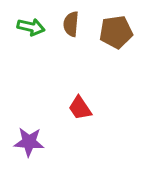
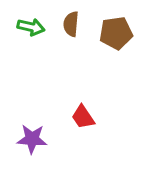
brown pentagon: moved 1 px down
red trapezoid: moved 3 px right, 9 px down
purple star: moved 3 px right, 3 px up
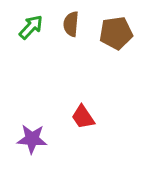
green arrow: rotated 60 degrees counterclockwise
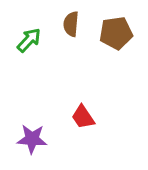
green arrow: moved 2 px left, 13 px down
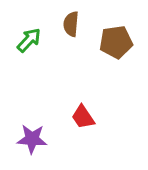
brown pentagon: moved 9 px down
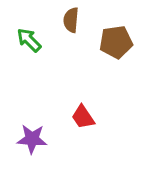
brown semicircle: moved 4 px up
green arrow: rotated 88 degrees counterclockwise
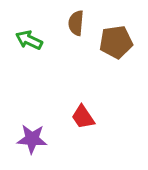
brown semicircle: moved 5 px right, 3 px down
green arrow: rotated 20 degrees counterclockwise
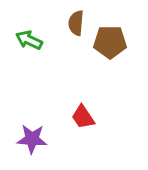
brown pentagon: moved 6 px left; rotated 8 degrees clockwise
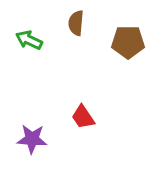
brown pentagon: moved 18 px right
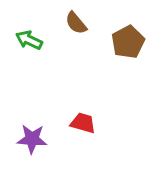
brown semicircle: rotated 45 degrees counterclockwise
brown pentagon: rotated 28 degrees counterclockwise
red trapezoid: moved 6 px down; rotated 140 degrees clockwise
